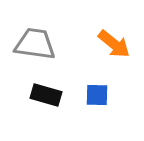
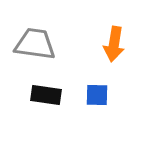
orange arrow: rotated 60 degrees clockwise
black rectangle: rotated 8 degrees counterclockwise
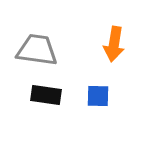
gray trapezoid: moved 2 px right, 6 px down
blue square: moved 1 px right, 1 px down
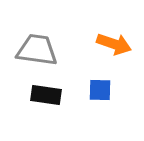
orange arrow: rotated 80 degrees counterclockwise
blue square: moved 2 px right, 6 px up
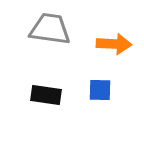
orange arrow: rotated 16 degrees counterclockwise
gray trapezoid: moved 13 px right, 21 px up
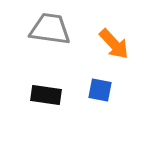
orange arrow: rotated 44 degrees clockwise
blue square: rotated 10 degrees clockwise
